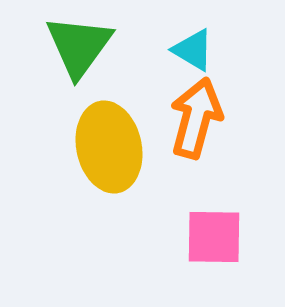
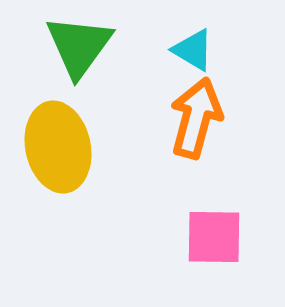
yellow ellipse: moved 51 px left
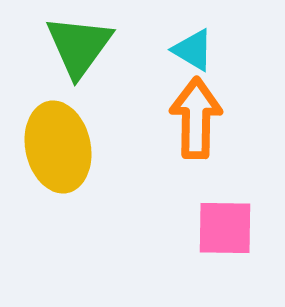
orange arrow: rotated 14 degrees counterclockwise
pink square: moved 11 px right, 9 px up
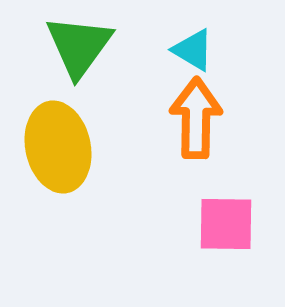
pink square: moved 1 px right, 4 px up
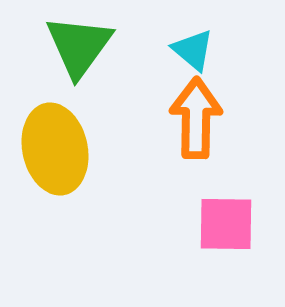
cyan triangle: rotated 9 degrees clockwise
yellow ellipse: moved 3 px left, 2 px down
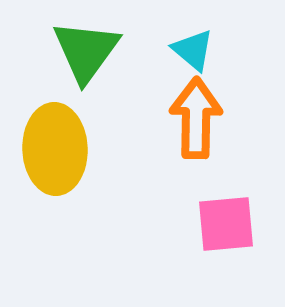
green triangle: moved 7 px right, 5 px down
yellow ellipse: rotated 10 degrees clockwise
pink square: rotated 6 degrees counterclockwise
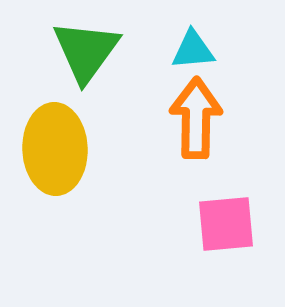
cyan triangle: rotated 45 degrees counterclockwise
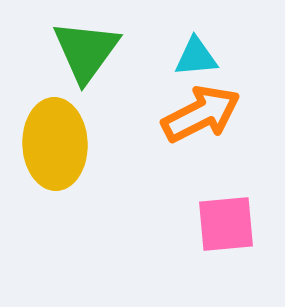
cyan triangle: moved 3 px right, 7 px down
orange arrow: moved 5 px right, 4 px up; rotated 62 degrees clockwise
yellow ellipse: moved 5 px up
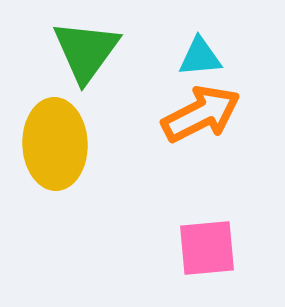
cyan triangle: moved 4 px right
pink square: moved 19 px left, 24 px down
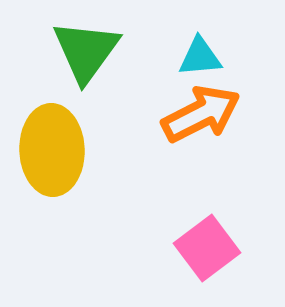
yellow ellipse: moved 3 px left, 6 px down
pink square: rotated 32 degrees counterclockwise
